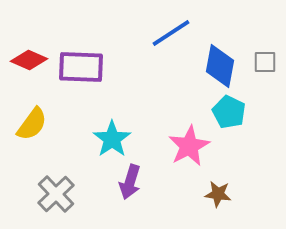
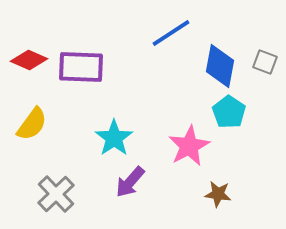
gray square: rotated 20 degrees clockwise
cyan pentagon: rotated 8 degrees clockwise
cyan star: moved 2 px right, 1 px up
purple arrow: rotated 24 degrees clockwise
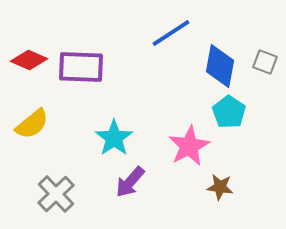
yellow semicircle: rotated 15 degrees clockwise
brown star: moved 2 px right, 7 px up
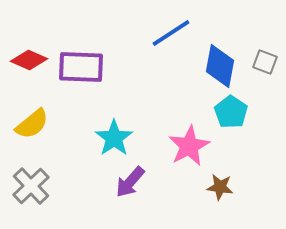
cyan pentagon: moved 2 px right
gray cross: moved 25 px left, 8 px up
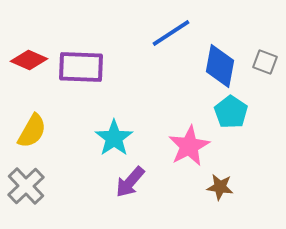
yellow semicircle: moved 7 px down; rotated 21 degrees counterclockwise
gray cross: moved 5 px left
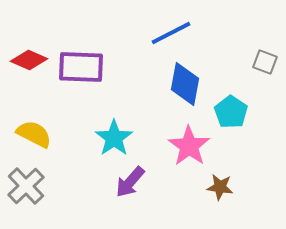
blue line: rotated 6 degrees clockwise
blue diamond: moved 35 px left, 18 px down
yellow semicircle: moved 2 px right, 3 px down; rotated 93 degrees counterclockwise
pink star: rotated 9 degrees counterclockwise
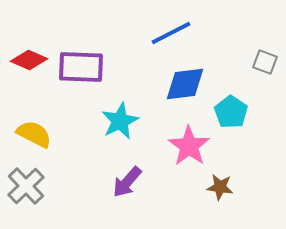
blue diamond: rotated 72 degrees clockwise
cyan star: moved 6 px right, 17 px up; rotated 9 degrees clockwise
purple arrow: moved 3 px left
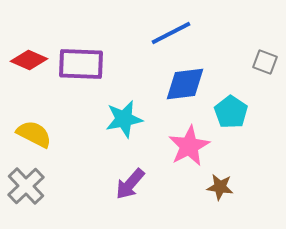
purple rectangle: moved 3 px up
cyan star: moved 4 px right, 2 px up; rotated 15 degrees clockwise
pink star: rotated 9 degrees clockwise
purple arrow: moved 3 px right, 2 px down
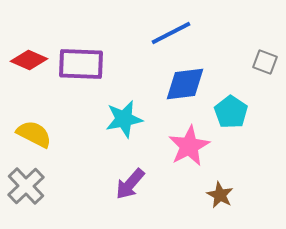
brown star: moved 8 px down; rotated 20 degrees clockwise
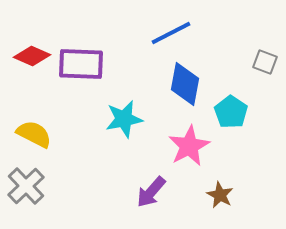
red diamond: moved 3 px right, 4 px up
blue diamond: rotated 72 degrees counterclockwise
purple arrow: moved 21 px right, 8 px down
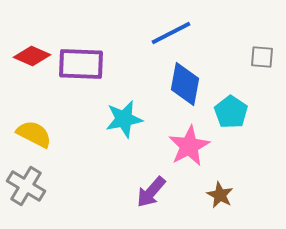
gray square: moved 3 px left, 5 px up; rotated 15 degrees counterclockwise
gray cross: rotated 15 degrees counterclockwise
